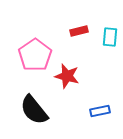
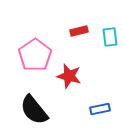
cyan rectangle: rotated 12 degrees counterclockwise
red star: moved 2 px right
blue rectangle: moved 2 px up
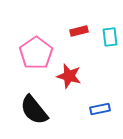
pink pentagon: moved 1 px right, 2 px up
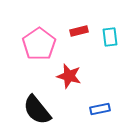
pink pentagon: moved 3 px right, 9 px up
black semicircle: moved 3 px right
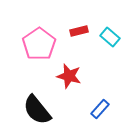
cyan rectangle: rotated 42 degrees counterclockwise
blue rectangle: rotated 36 degrees counterclockwise
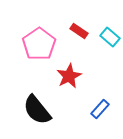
red rectangle: rotated 48 degrees clockwise
red star: rotated 30 degrees clockwise
